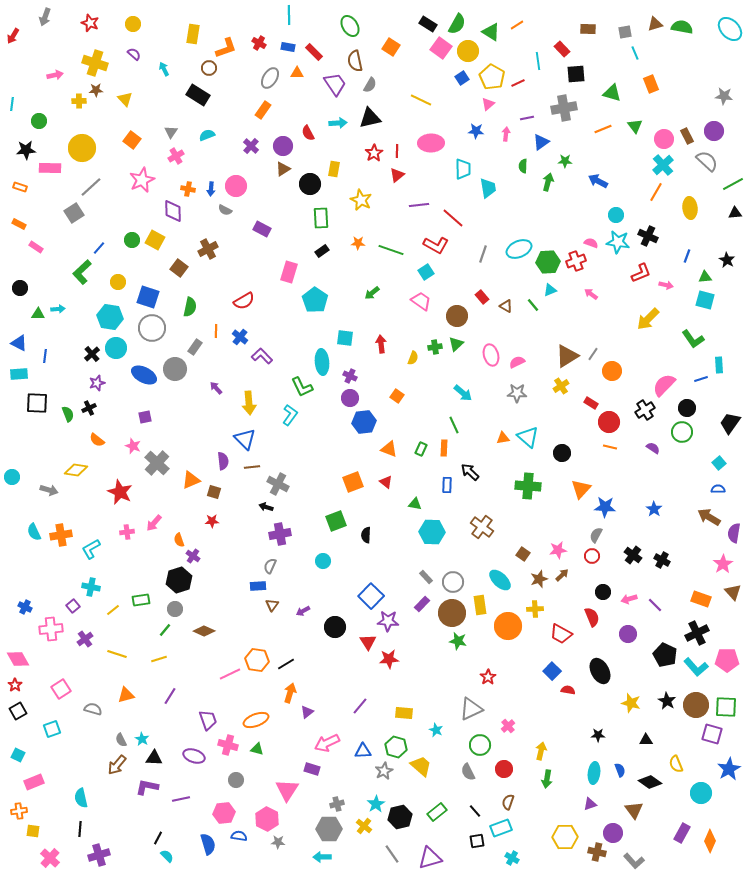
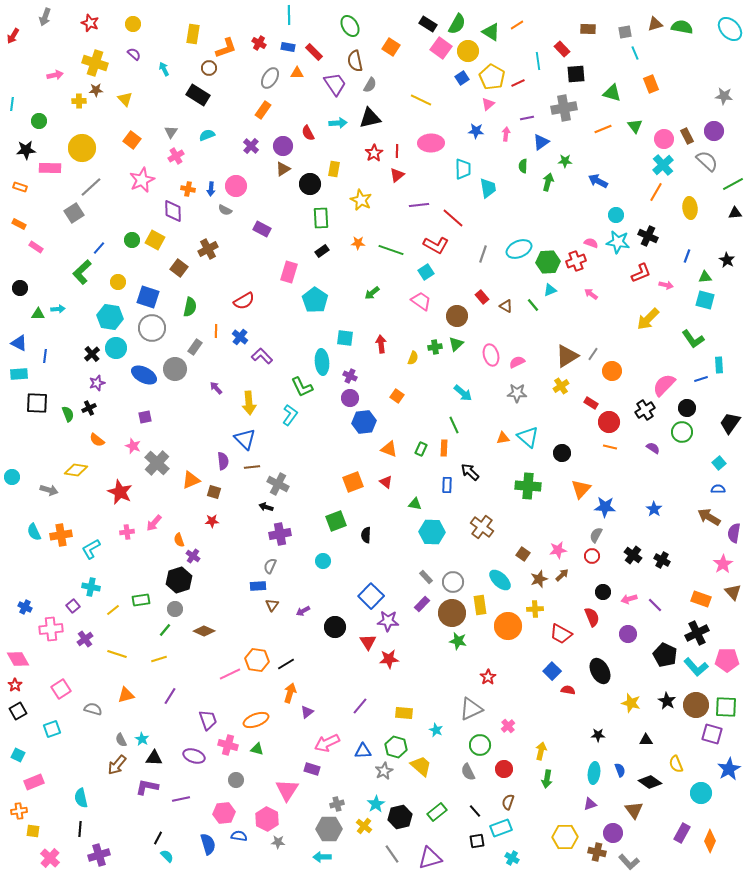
gray L-shape at (634, 861): moved 5 px left, 1 px down
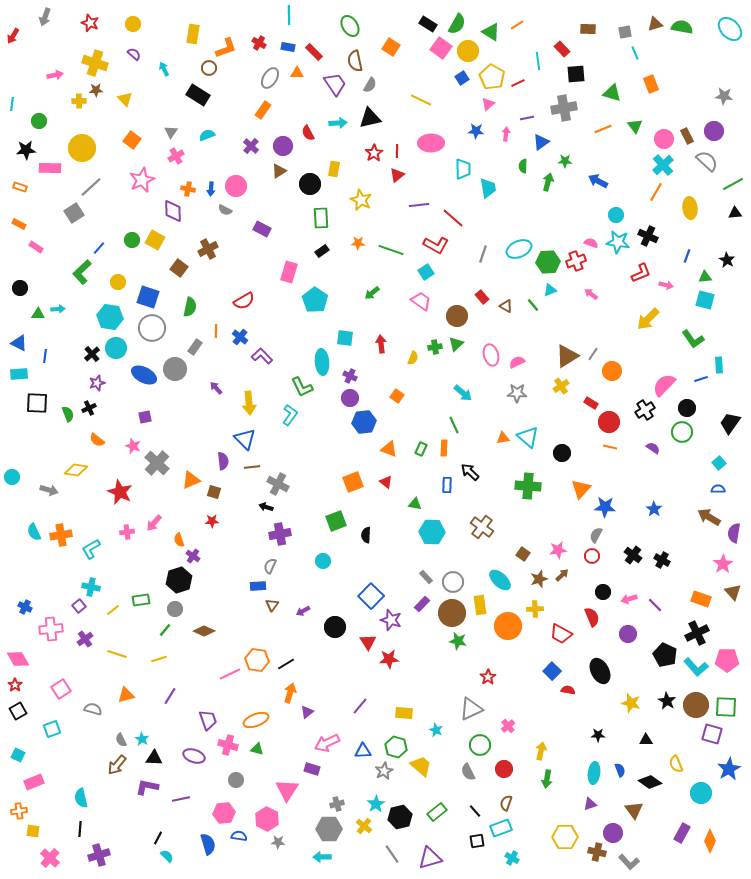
brown triangle at (283, 169): moved 4 px left, 2 px down
purple square at (73, 606): moved 6 px right
purple star at (388, 621): moved 3 px right, 1 px up; rotated 15 degrees clockwise
brown semicircle at (508, 802): moved 2 px left, 1 px down
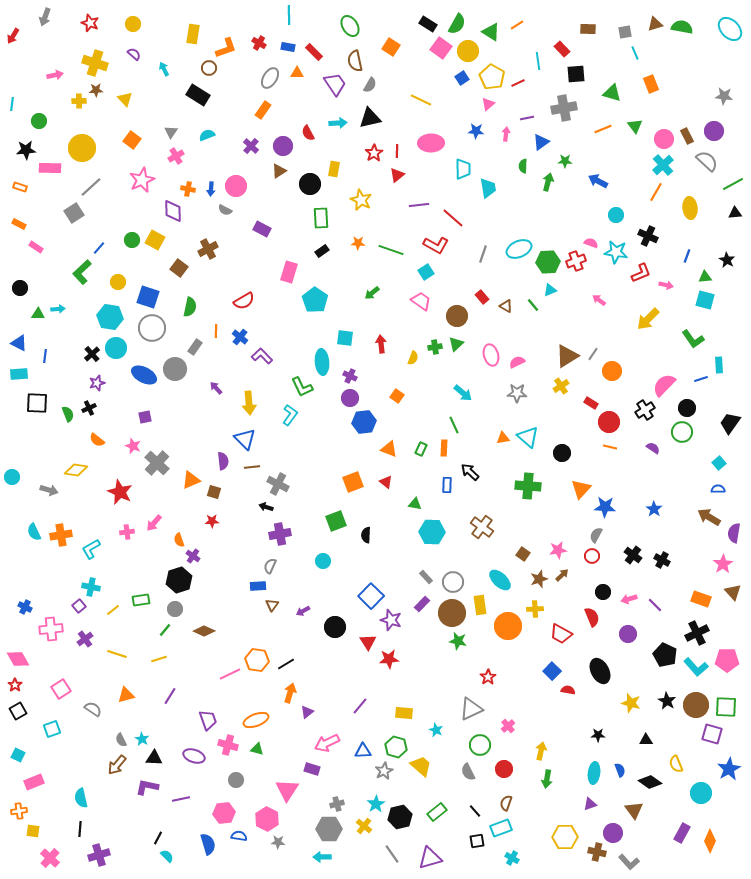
cyan star at (618, 242): moved 2 px left, 10 px down
pink arrow at (591, 294): moved 8 px right, 6 px down
gray semicircle at (93, 709): rotated 18 degrees clockwise
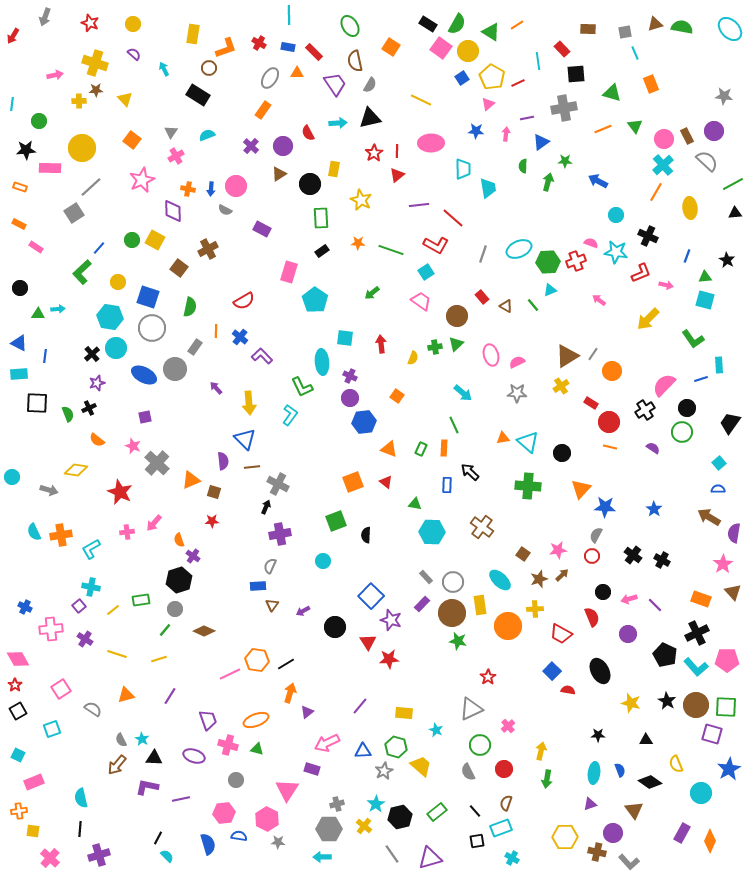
brown triangle at (279, 171): moved 3 px down
cyan triangle at (528, 437): moved 5 px down
black arrow at (266, 507): rotated 96 degrees clockwise
purple cross at (85, 639): rotated 21 degrees counterclockwise
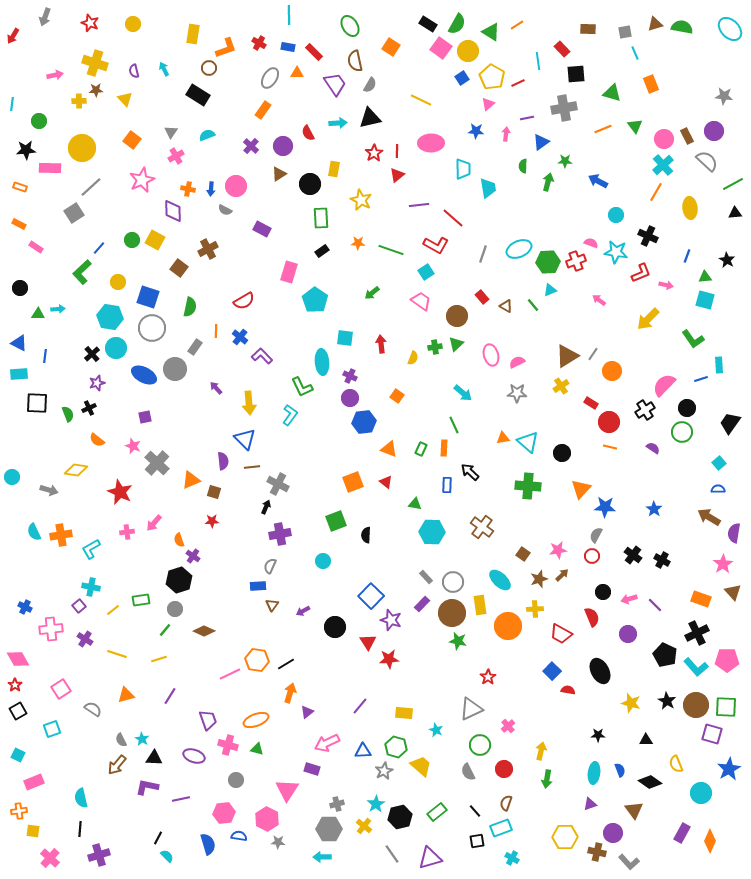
purple semicircle at (134, 54): moved 17 px down; rotated 144 degrees counterclockwise
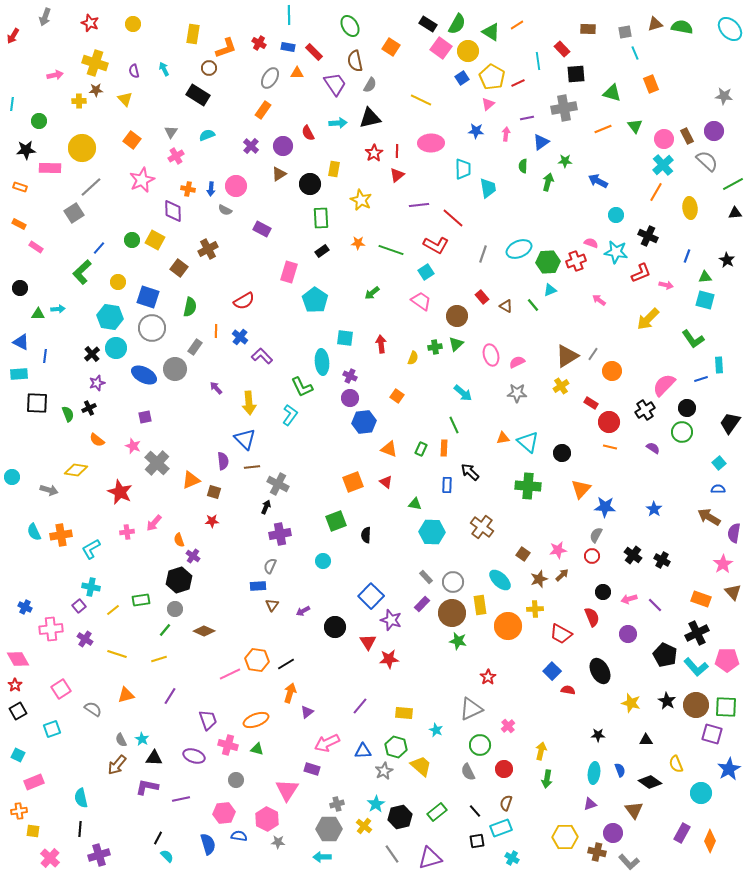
blue triangle at (19, 343): moved 2 px right, 1 px up
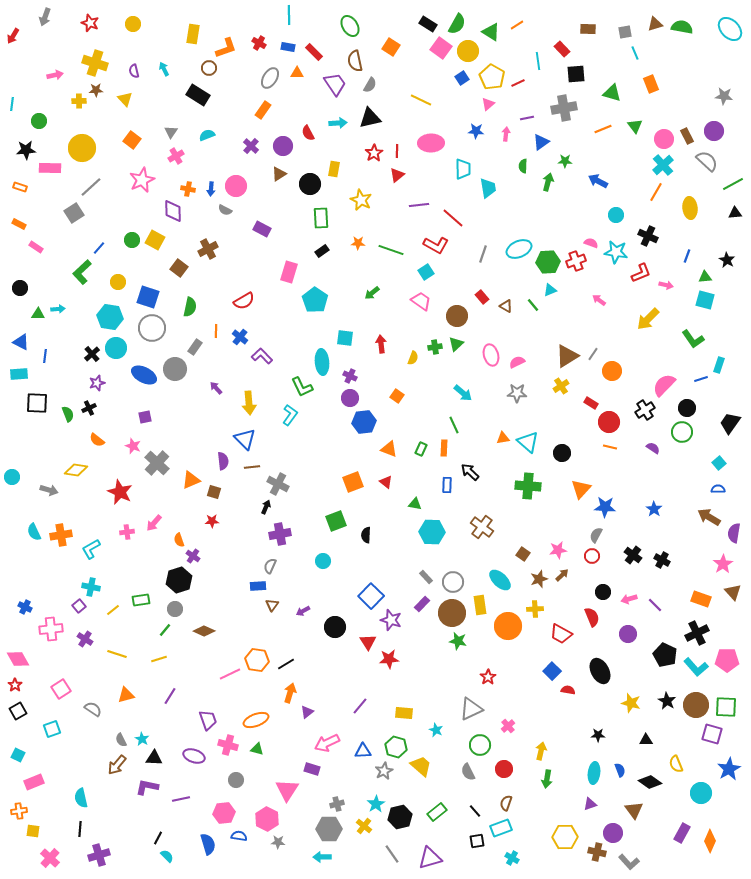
cyan rectangle at (719, 365): rotated 21 degrees clockwise
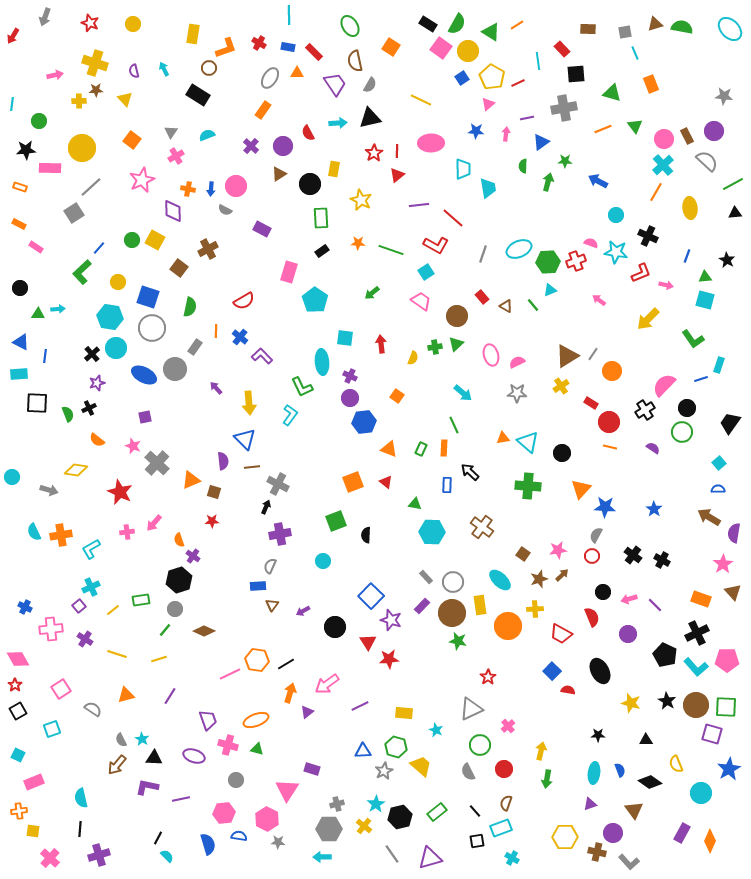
cyan cross at (91, 587): rotated 36 degrees counterclockwise
purple rectangle at (422, 604): moved 2 px down
purple line at (360, 706): rotated 24 degrees clockwise
pink arrow at (327, 743): moved 59 px up; rotated 10 degrees counterclockwise
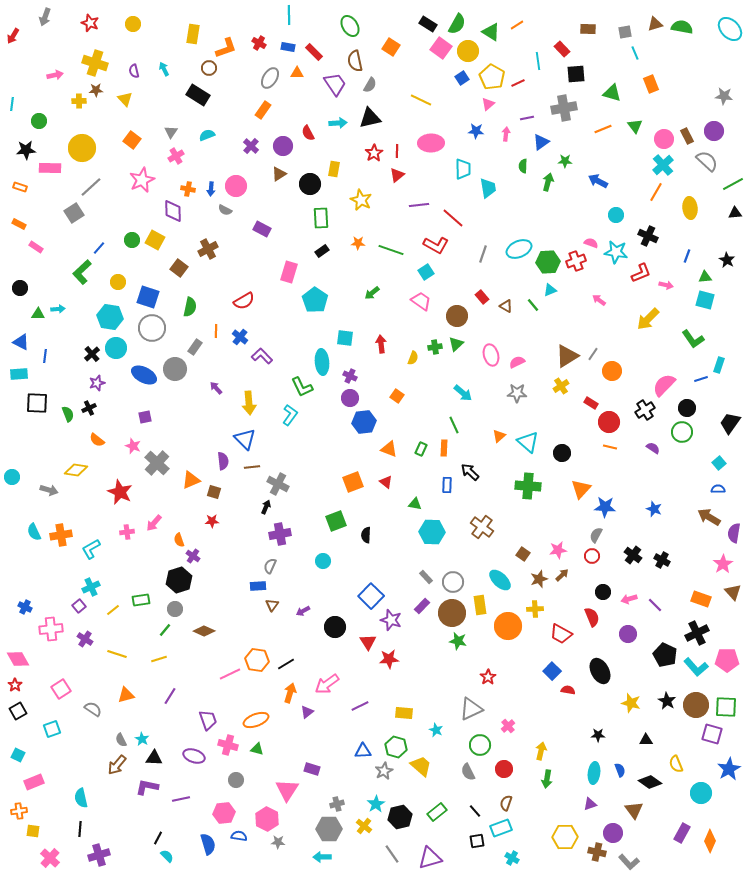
orange triangle at (503, 438): moved 4 px left, 2 px up; rotated 32 degrees counterclockwise
blue star at (654, 509): rotated 14 degrees counterclockwise
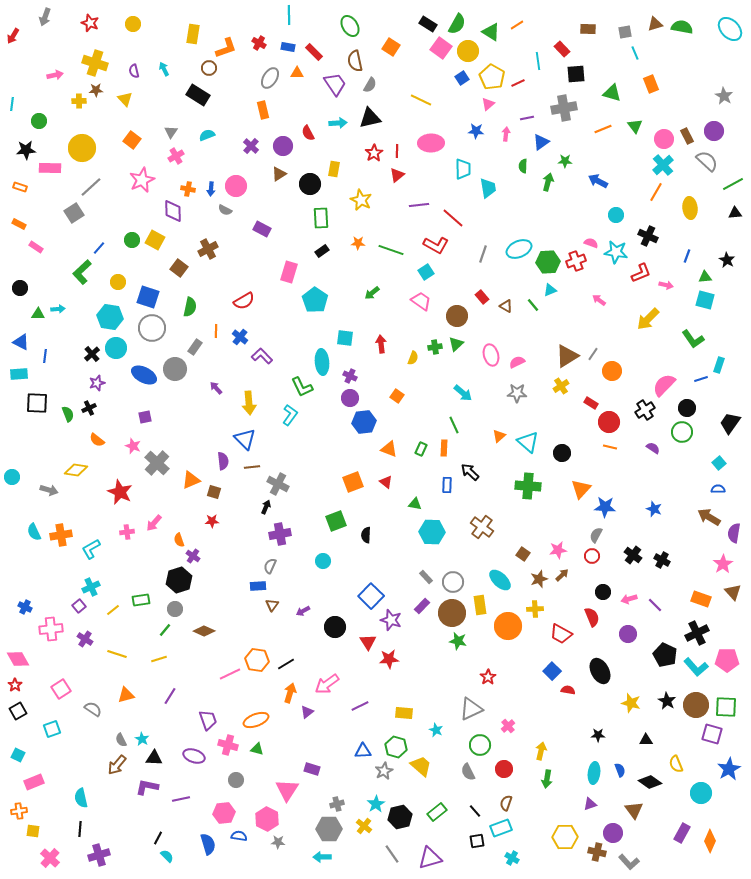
gray star at (724, 96): rotated 24 degrees clockwise
orange rectangle at (263, 110): rotated 48 degrees counterclockwise
